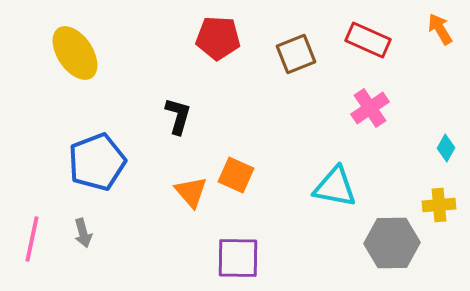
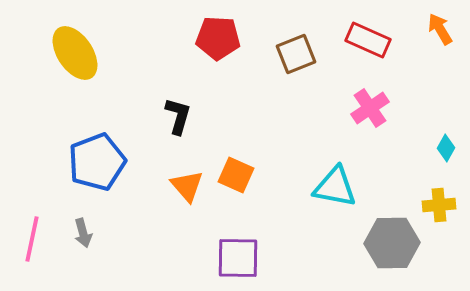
orange triangle: moved 4 px left, 6 px up
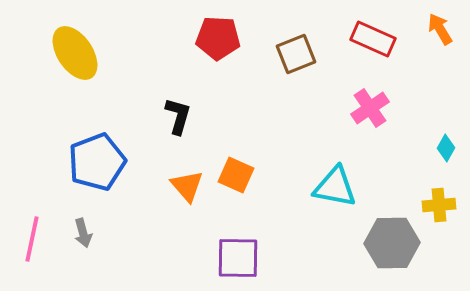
red rectangle: moved 5 px right, 1 px up
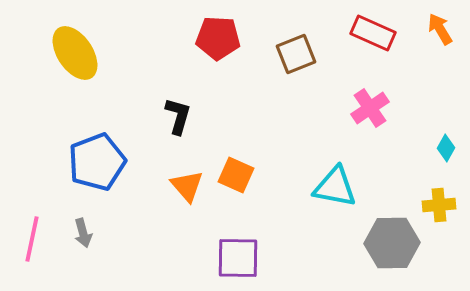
red rectangle: moved 6 px up
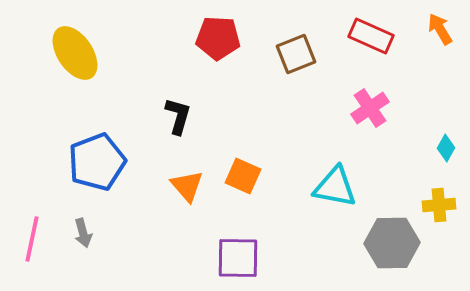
red rectangle: moved 2 px left, 3 px down
orange square: moved 7 px right, 1 px down
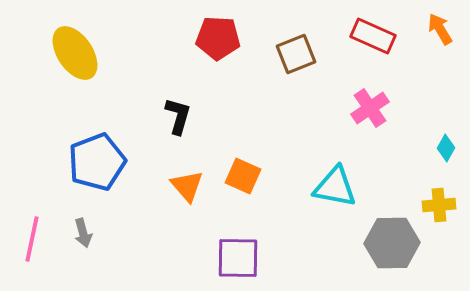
red rectangle: moved 2 px right
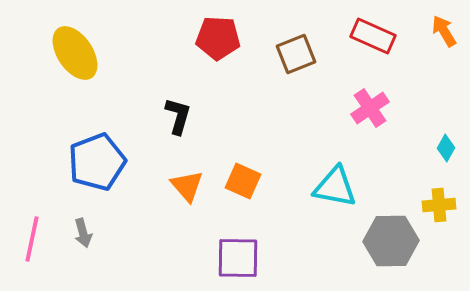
orange arrow: moved 4 px right, 2 px down
orange square: moved 5 px down
gray hexagon: moved 1 px left, 2 px up
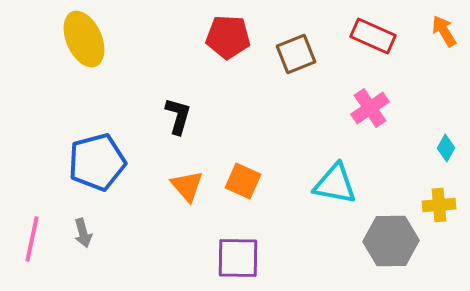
red pentagon: moved 10 px right, 1 px up
yellow ellipse: moved 9 px right, 14 px up; rotated 10 degrees clockwise
blue pentagon: rotated 6 degrees clockwise
cyan triangle: moved 3 px up
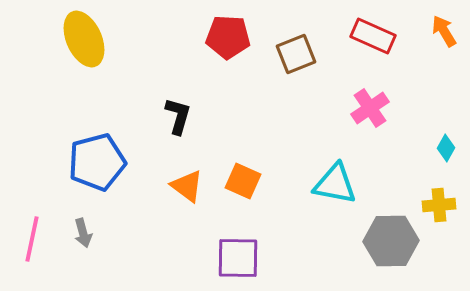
orange triangle: rotated 12 degrees counterclockwise
